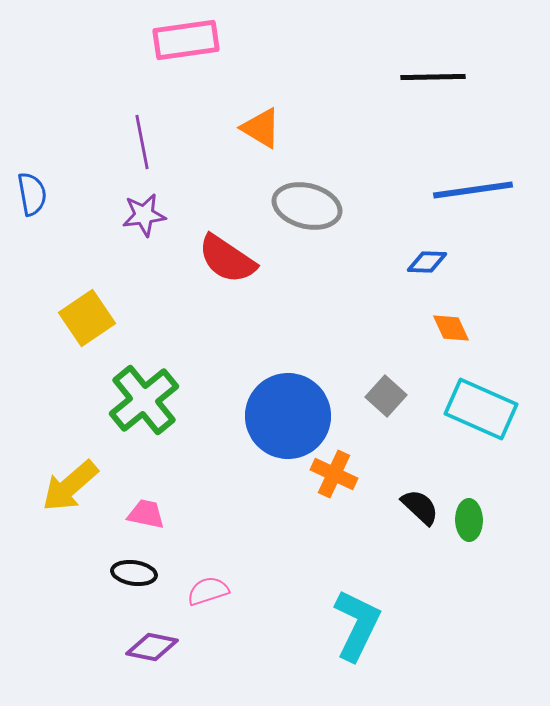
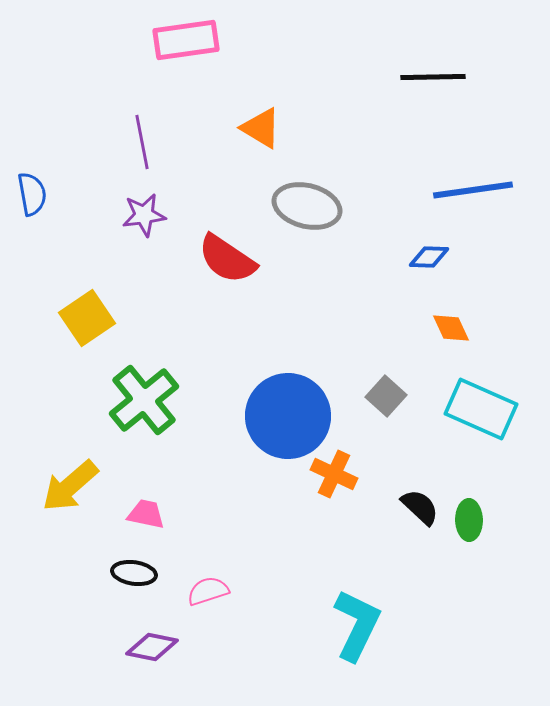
blue diamond: moved 2 px right, 5 px up
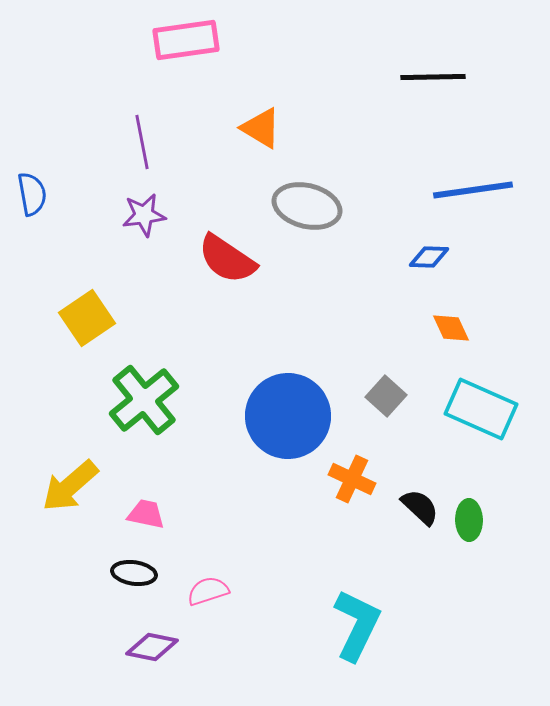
orange cross: moved 18 px right, 5 px down
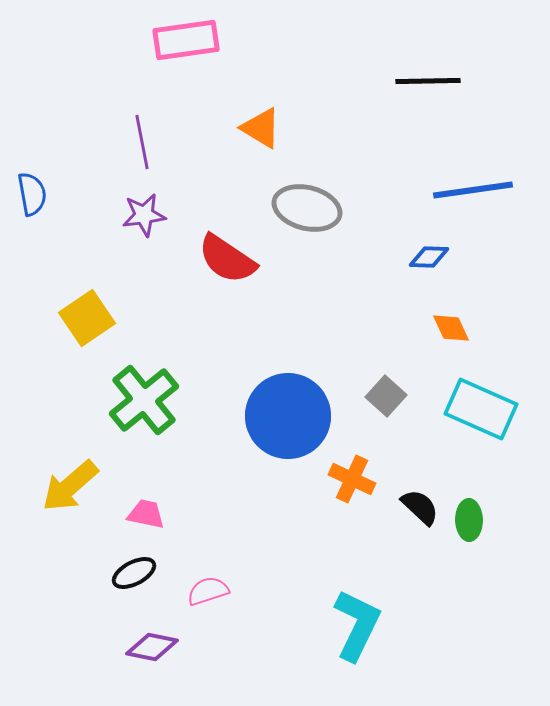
black line: moved 5 px left, 4 px down
gray ellipse: moved 2 px down
black ellipse: rotated 36 degrees counterclockwise
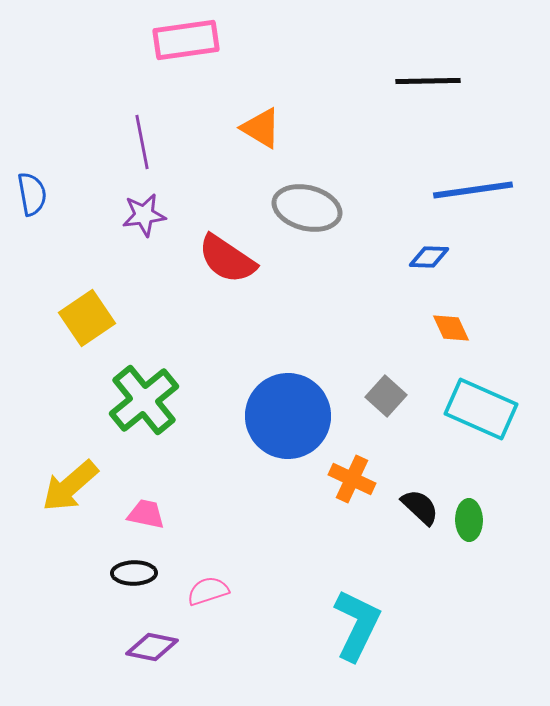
black ellipse: rotated 27 degrees clockwise
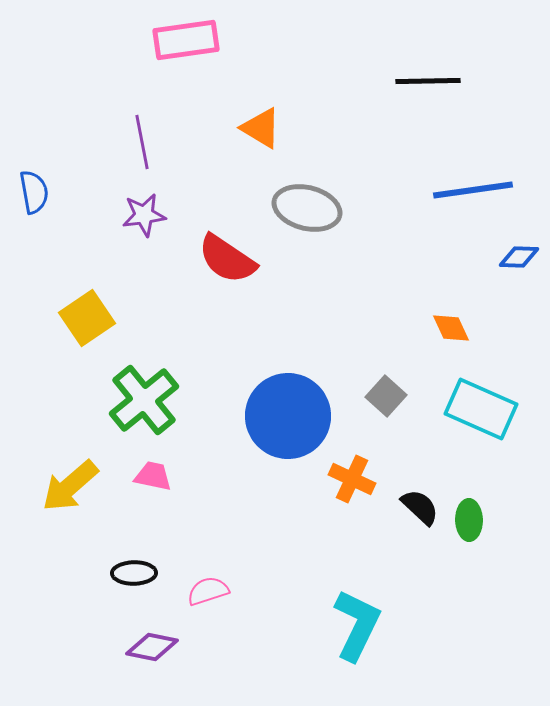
blue semicircle: moved 2 px right, 2 px up
blue diamond: moved 90 px right
pink trapezoid: moved 7 px right, 38 px up
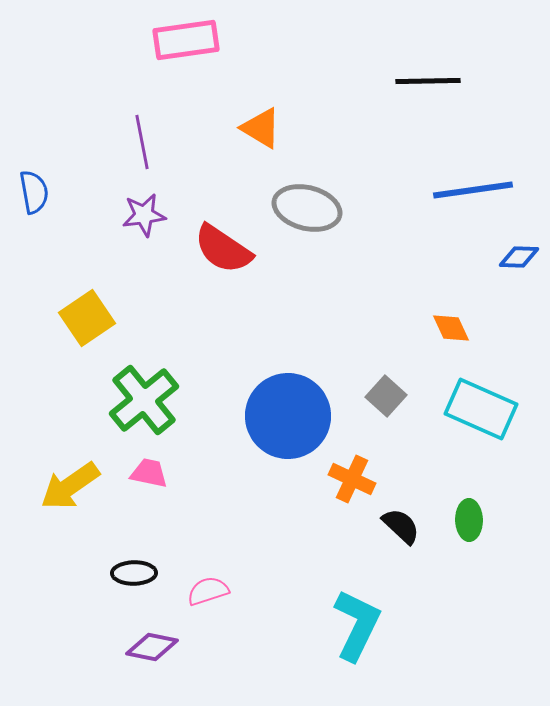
red semicircle: moved 4 px left, 10 px up
pink trapezoid: moved 4 px left, 3 px up
yellow arrow: rotated 6 degrees clockwise
black semicircle: moved 19 px left, 19 px down
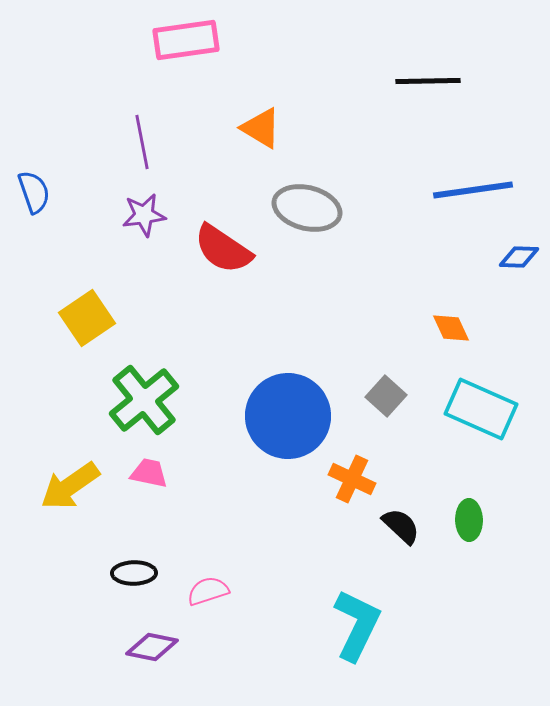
blue semicircle: rotated 9 degrees counterclockwise
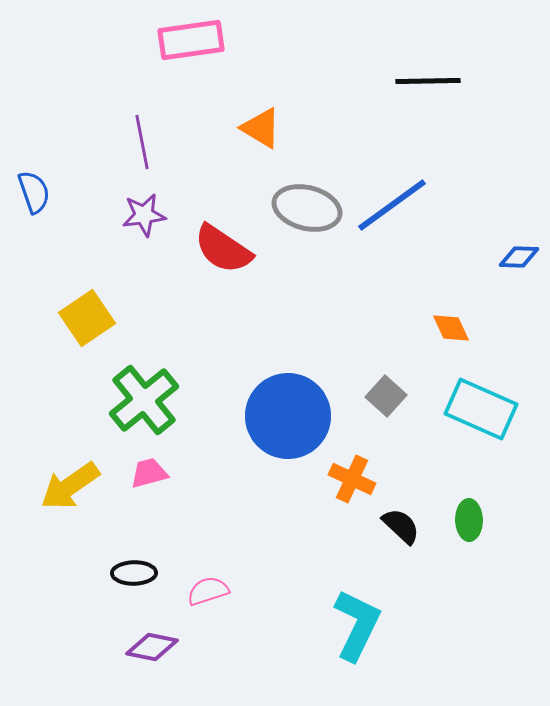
pink rectangle: moved 5 px right
blue line: moved 81 px left, 15 px down; rotated 28 degrees counterclockwise
pink trapezoid: rotated 27 degrees counterclockwise
